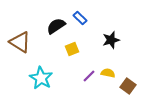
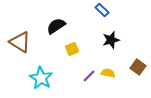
blue rectangle: moved 22 px right, 8 px up
brown square: moved 10 px right, 19 px up
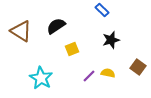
brown triangle: moved 1 px right, 11 px up
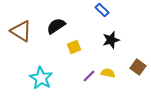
yellow square: moved 2 px right, 2 px up
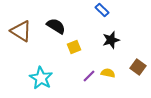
black semicircle: rotated 66 degrees clockwise
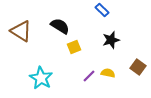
black semicircle: moved 4 px right
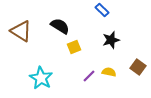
yellow semicircle: moved 1 px right, 1 px up
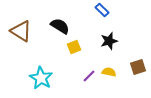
black star: moved 2 px left, 1 px down
brown square: rotated 35 degrees clockwise
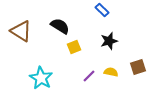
yellow semicircle: moved 2 px right
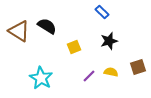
blue rectangle: moved 2 px down
black semicircle: moved 13 px left
brown triangle: moved 2 px left
